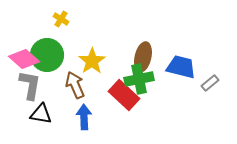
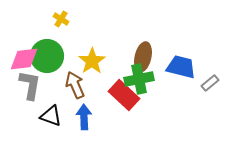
green circle: moved 1 px down
pink diamond: rotated 48 degrees counterclockwise
black triangle: moved 10 px right, 2 px down; rotated 10 degrees clockwise
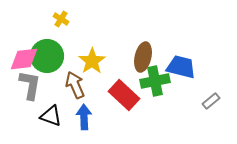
green cross: moved 16 px right, 2 px down
gray rectangle: moved 1 px right, 18 px down
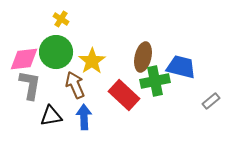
green circle: moved 9 px right, 4 px up
black triangle: rotated 30 degrees counterclockwise
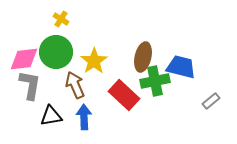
yellow star: moved 2 px right
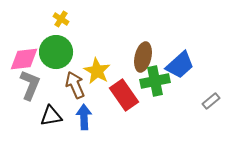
yellow star: moved 3 px right, 10 px down; rotated 8 degrees counterclockwise
blue trapezoid: moved 1 px left, 2 px up; rotated 124 degrees clockwise
gray L-shape: rotated 12 degrees clockwise
red rectangle: rotated 12 degrees clockwise
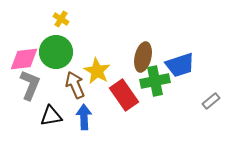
blue trapezoid: rotated 24 degrees clockwise
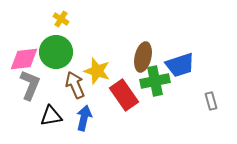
yellow star: rotated 12 degrees counterclockwise
gray rectangle: rotated 66 degrees counterclockwise
blue arrow: moved 1 px down; rotated 15 degrees clockwise
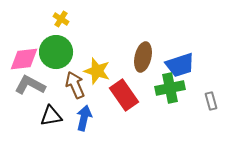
green cross: moved 15 px right, 7 px down
gray L-shape: rotated 84 degrees counterclockwise
